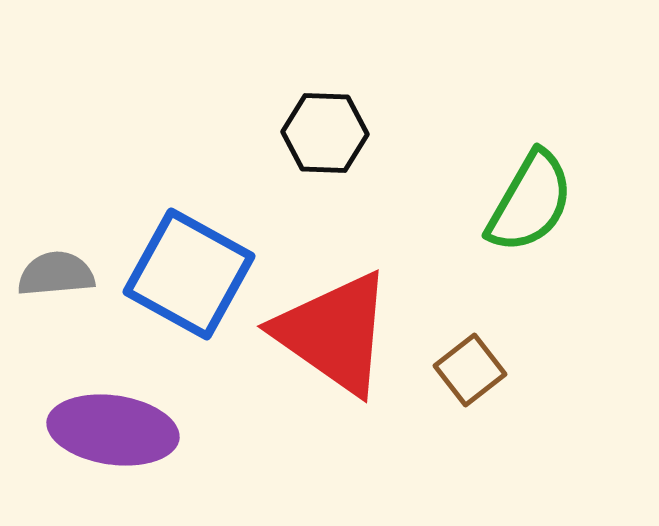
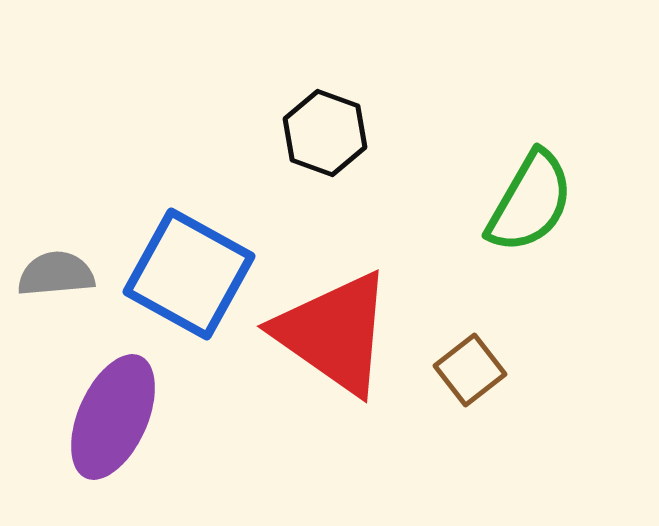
black hexagon: rotated 18 degrees clockwise
purple ellipse: moved 13 px up; rotated 74 degrees counterclockwise
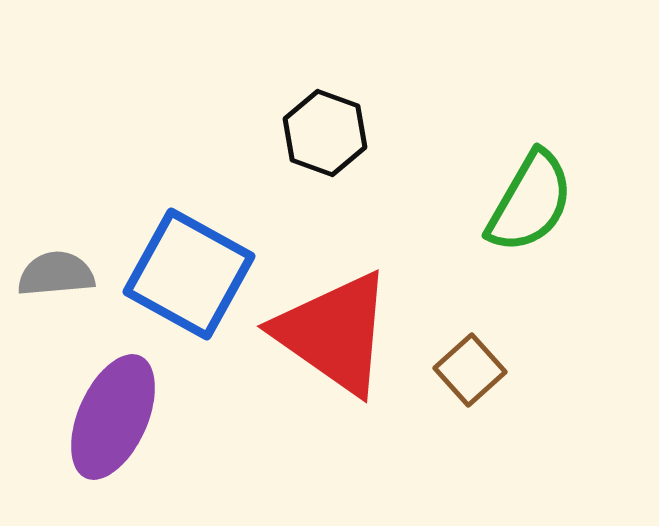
brown square: rotated 4 degrees counterclockwise
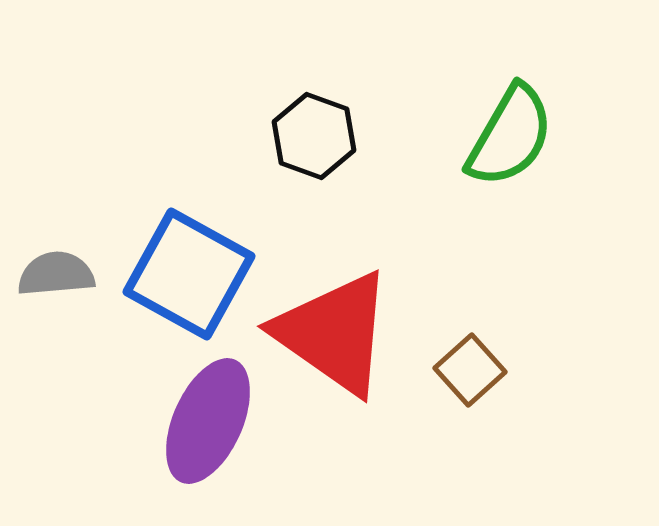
black hexagon: moved 11 px left, 3 px down
green semicircle: moved 20 px left, 66 px up
purple ellipse: moved 95 px right, 4 px down
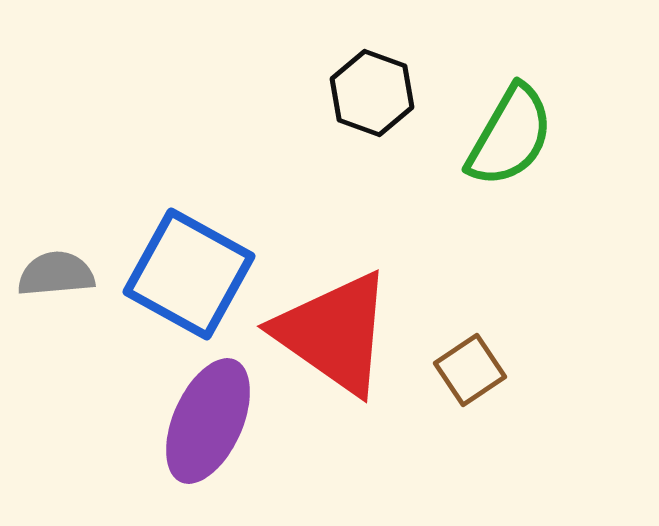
black hexagon: moved 58 px right, 43 px up
brown square: rotated 8 degrees clockwise
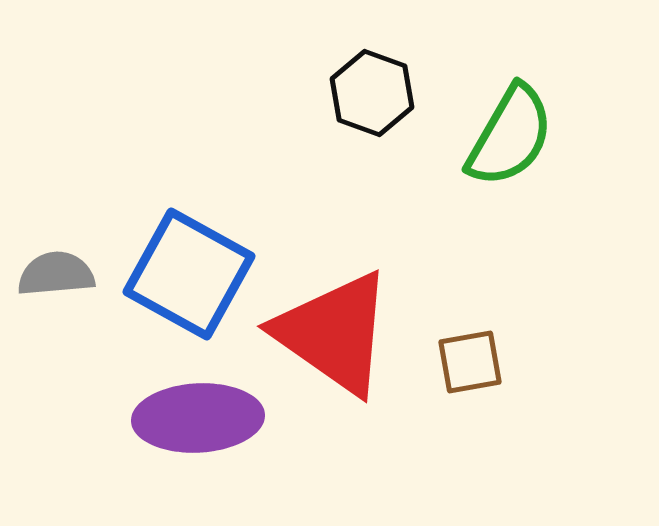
brown square: moved 8 px up; rotated 24 degrees clockwise
purple ellipse: moved 10 px left, 3 px up; rotated 63 degrees clockwise
